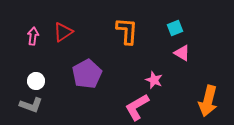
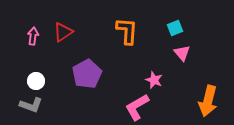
pink triangle: rotated 18 degrees clockwise
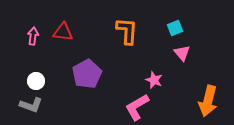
red triangle: rotated 40 degrees clockwise
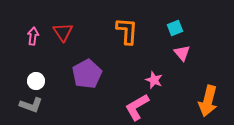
red triangle: rotated 50 degrees clockwise
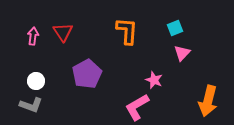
pink triangle: rotated 24 degrees clockwise
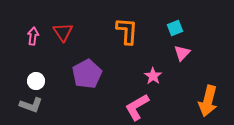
pink star: moved 1 px left, 4 px up; rotated 12 degrees clockwise
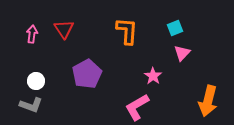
red triangle: moved 1 px right, 3 px up
pink arrow: moved 1 px left, 2 px up
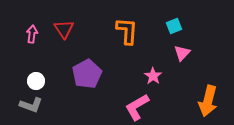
cyan square: moved 1 px left, 2 px up
